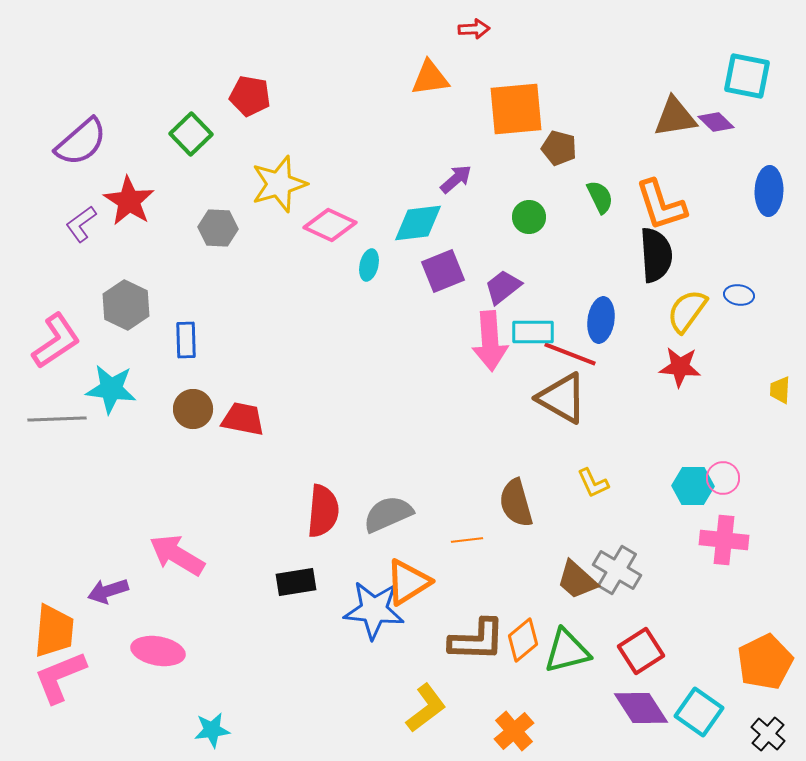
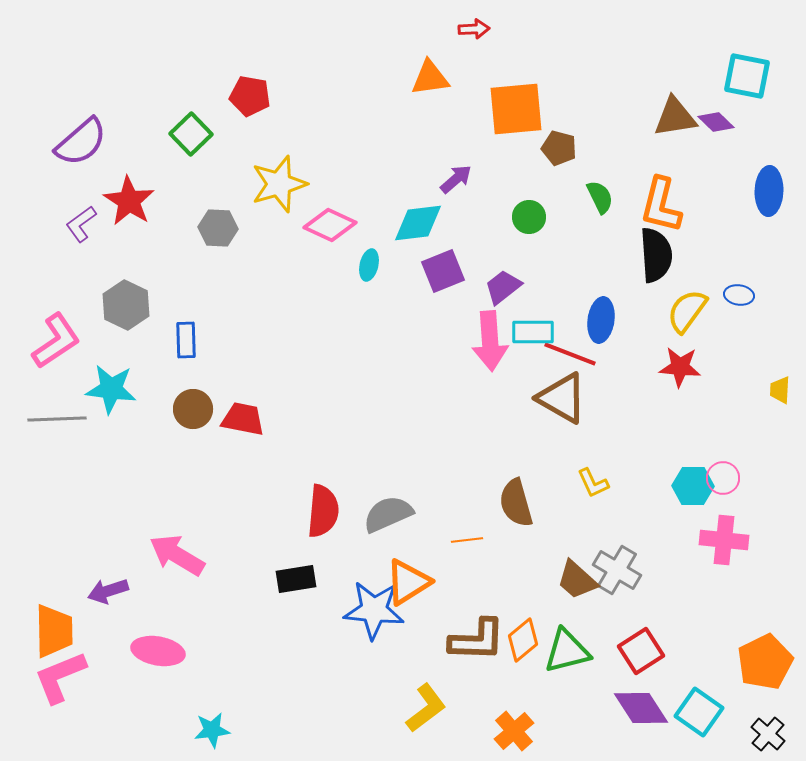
orange L-shape at (661, 205): rotated 32 degrees clockwise
black rectangle at (296, 582): moved 3 px up
orange trapezoid at (54, 631): rotated 6 degrees counterclockwise
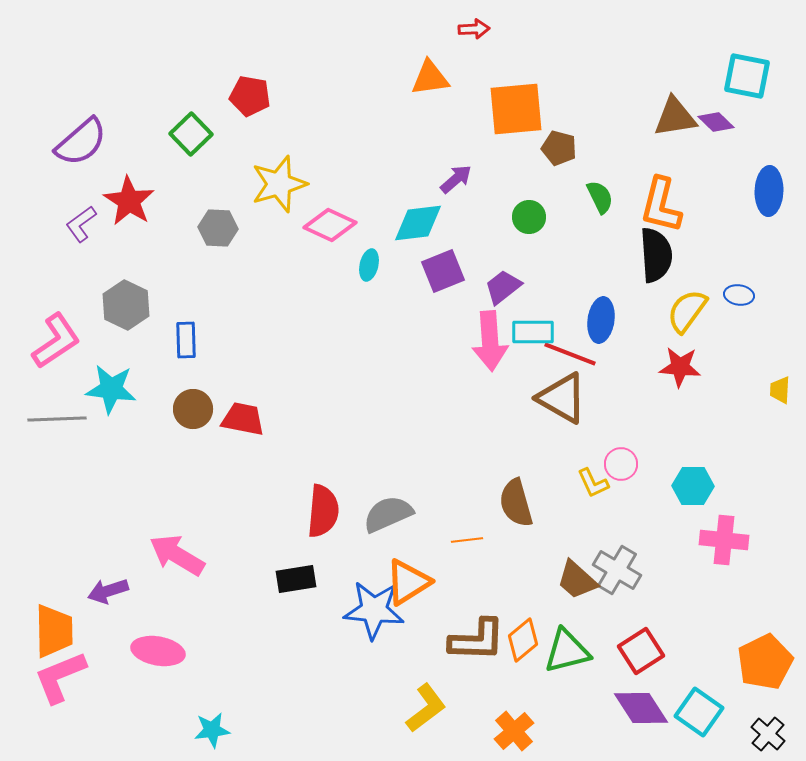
pink circle at (723, 478): moved 102 px left, 14 px up
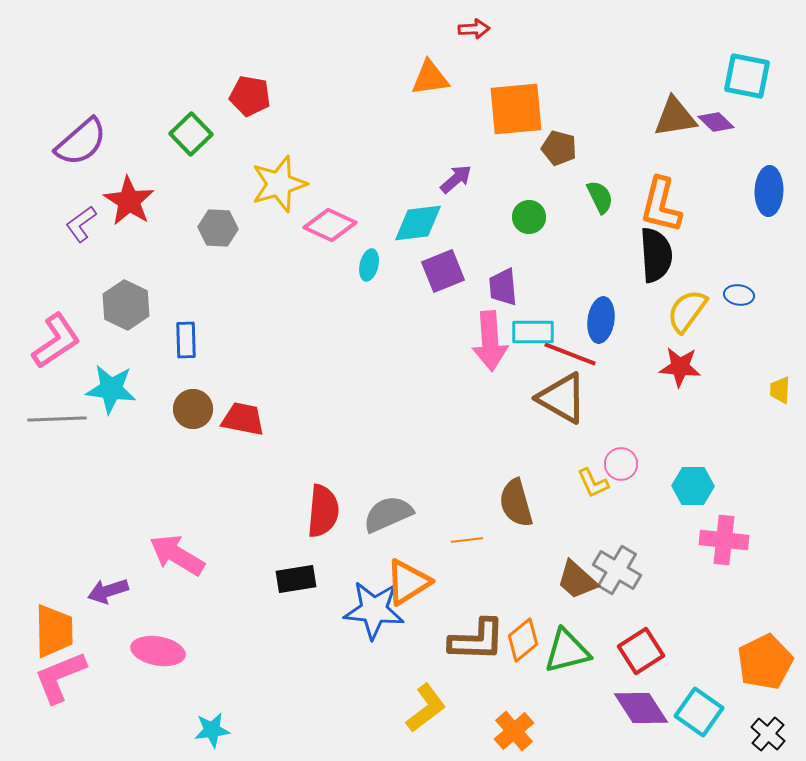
purple trapezoid at (503, 287): rotated 57 degrees counterclockwise
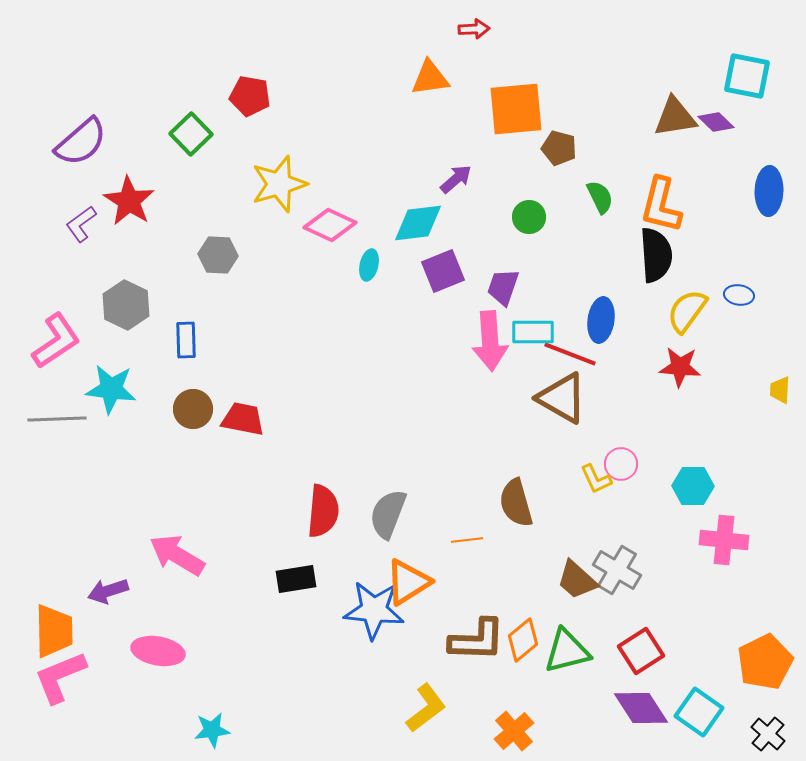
gray hexagon at (218, 228): moved 27 px down
purple trapezoid at (503, 287): rotated 24 degrees clockwise
yellow L-shape at (593, 483): moved 3 px right, 4 px up
gray semicircle at (388, 514): rotated 45 degrees counterclockwise
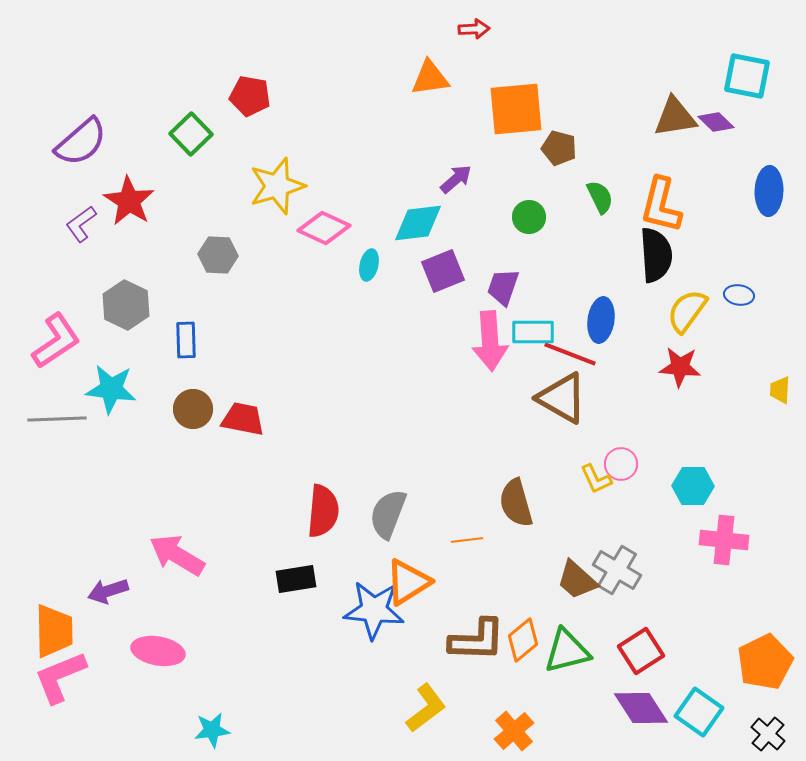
yellow star at (279, 184): moved 2 px left, 2 px down
pink diamond at (330, 225): moved 6 px left, 3 px down
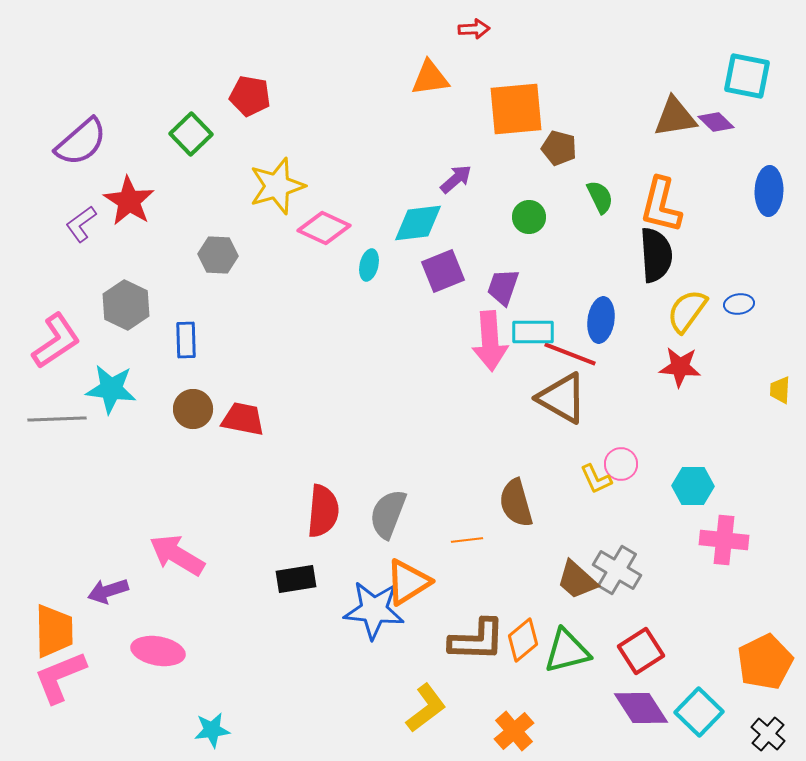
blue ellipse at (739, 295): moved 9 px down; rotated 16 degrees counterclockwise
cyan square at (699, 712): rotated 9 degrees clockwise
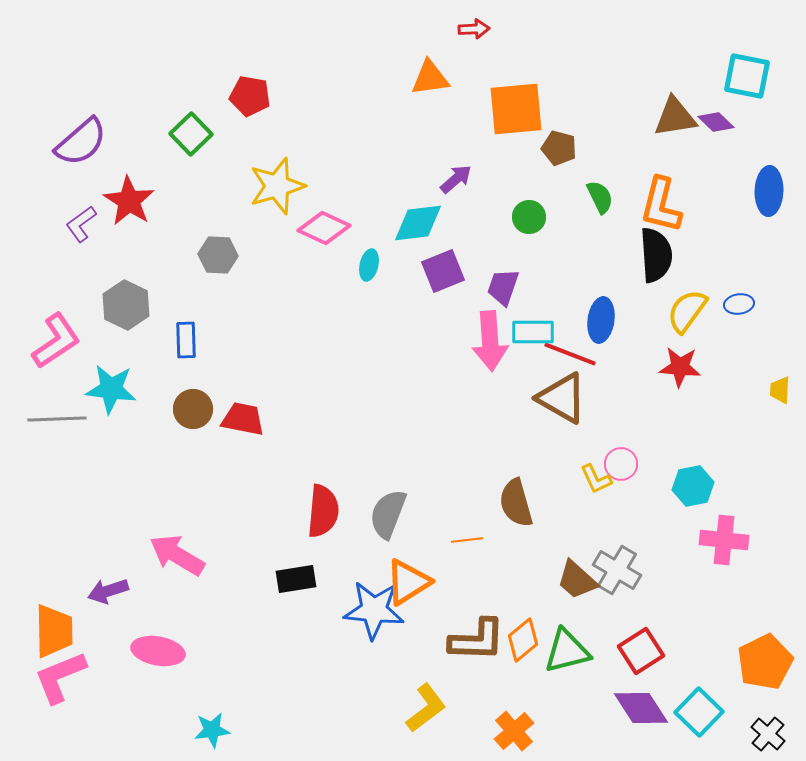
cyan hexagon at (693, 486): rotated 12 degrees counterclockwise
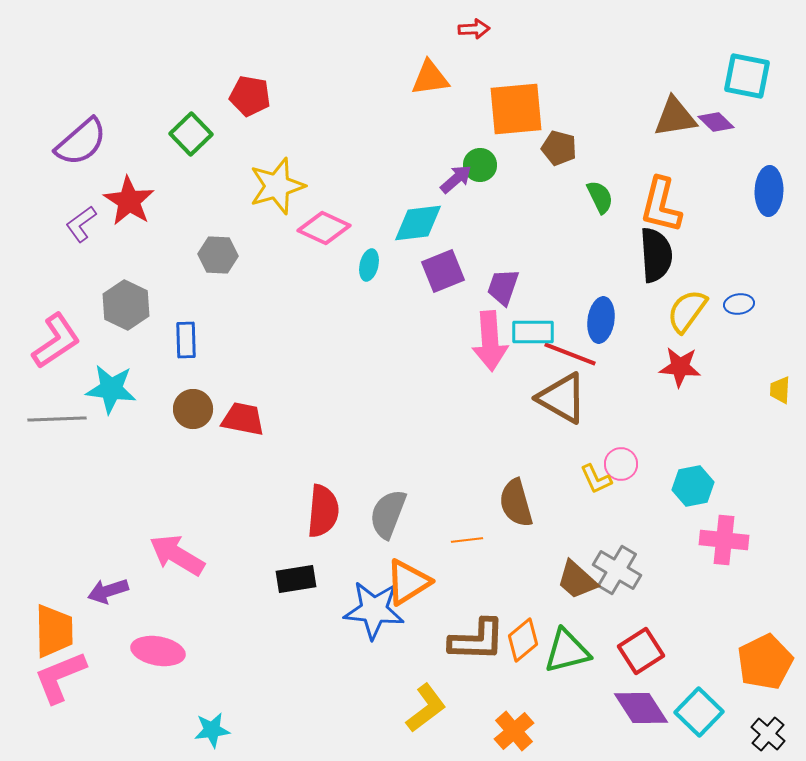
green circle at (529, 217): moved 49 px left, 52 px up
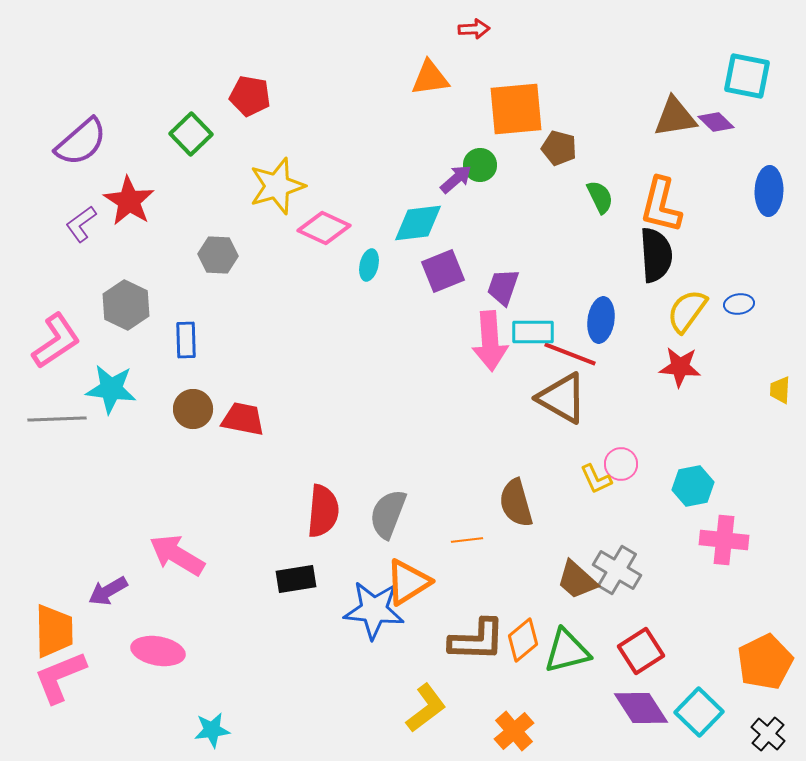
purple arrow at (108, 591): rotated 12 degrees counterclockwise
